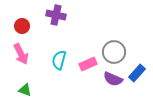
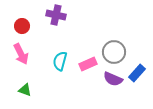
cyan semicircle: moved 1 px right, 1 px down
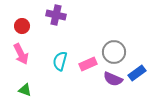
blue rectangle: rotated 12 degrees clockwise
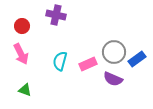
blue rectangle: moved 14 px up
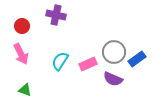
cyan semicircle: rotated 18 degrees clockwise
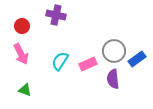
gray circle: moved 1 px up
purple semicircle: rotated 60 degrees clockwise
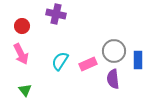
purple cross: moved 1 px up
blue rectangle: moved 1 px right, 1 px down; rotated 54 degrees counterclockwise
green triangle: rotated 32 degrees clockwise
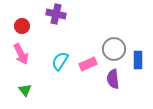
gray circle: moved 2 px up
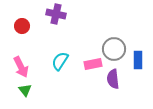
pink arrow: moved 13 px down
pink rectangle: moved 5 px right; rotated 12 degrees clockwise
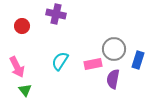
blue rectangle: rotated 18 degrees clockwise
pink arrow: moved 4 px left
purple semicircle: rotated 18 degrees clockwise
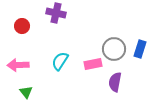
purple cross: moved 1 px up
blue rectangle: moved 2 px right, 11 px up
pink arrow: moved 1 px right, 2 px up; rotated 115 degrees clockwise
purple semicircle: moved 2 px right, 3 px down
green triangle: moved 1 px right, 2 px down
